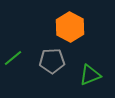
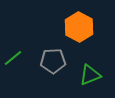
orange hexagon: moved 9 px right
gray pentagon: moved 1 px right
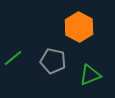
gray pentagon: rotated 15 degrees clockwise
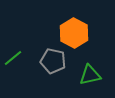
orange hexagon: moved 5 px left, 6 px down
green triangle: rotated 10 degrees clockwise
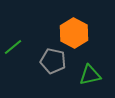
green line: moved 11 px up
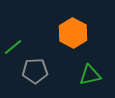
orange hexagon: moved 1 px left
gray pentagon: moved 18 px left, 10 px down; rotated 15 degrees counterclockwise
